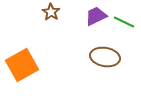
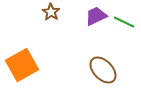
brown ellipse: moved 2 px left, 13 px down; rotated 36 degrees clockwise
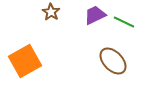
purple trapezoid: moved 1 px left, 1 px up
orange square: moved 3 px right, 4 px up
brown ellipse: moved 10 px right, 9 px up
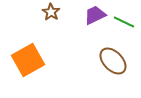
orange square: moved 3 px right, 1 px up
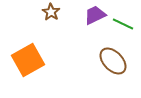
green line: moved 1 px left, 2 px down
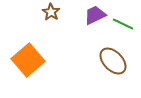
orange square: rotated 12 degrees counterclockwise
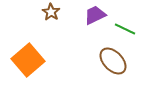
green line: moved 2 px right, 5 px down
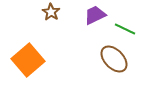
brown ellipse: moved 1 px right, 2 px up
